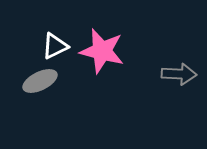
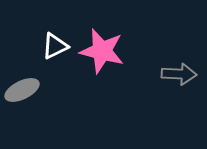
gray ellipse: moved 18 px left, 9 px down
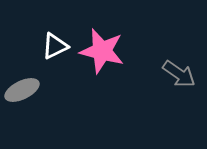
gray arrow: rotated 32 degrees clockwise
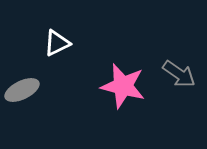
white triangle: moved 2 px right, 3 px up
pink star: moved 21 px right, 35 px down
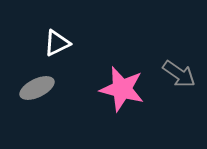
pink star: moved 1 px left, 3 px down
gray ellipse: moved 15 px right, 2 px up
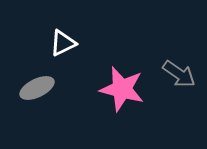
white triangle: moved 6 px right
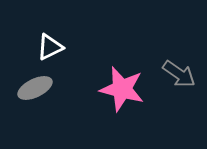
white triangle: moved 13 px left, 4 px down
gray ellipse: moved 2 px left
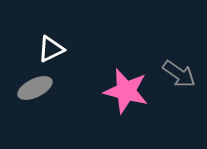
white triangle: moved 1 px right, 2 px down
pink star: moved 4 px right, 2 px down
